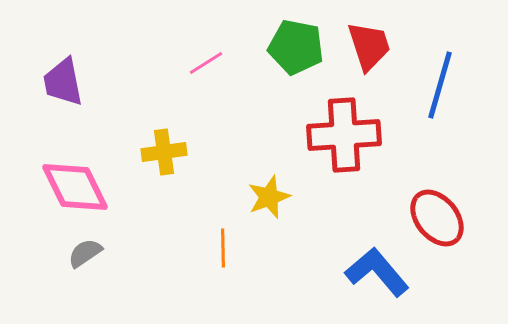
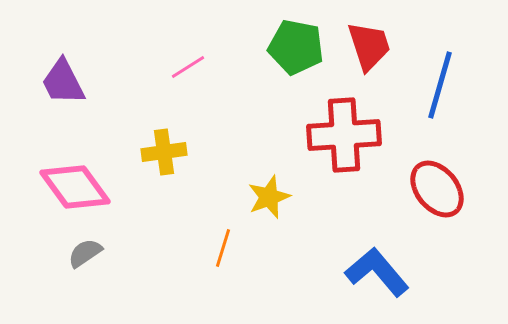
pink line: moved 18 px left, 4 px down
purple trapezoid: rotated 16 degrees counterclockwise
pink diamond: rotated 10 degrees counterclockwise
red ellipse: moved 29 px up
orange line: rotated 18 degrees clockwise
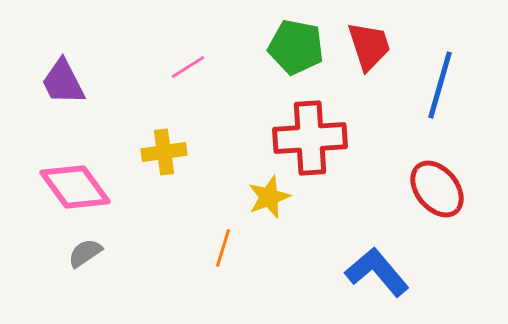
red cross: moved 34 px left, 3 px down
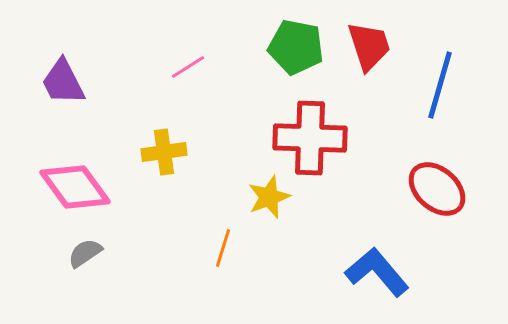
red cross: rotated 6 degrees clockwise
red ellipse: rotated 10 degrees counterclockwise
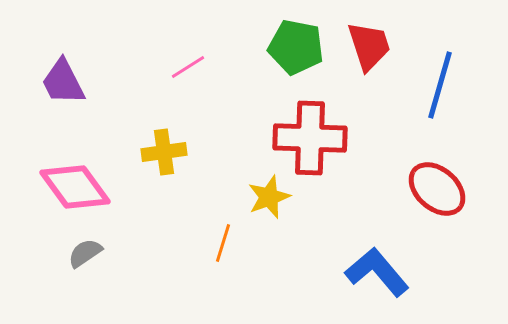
orange line: moved 5 px up
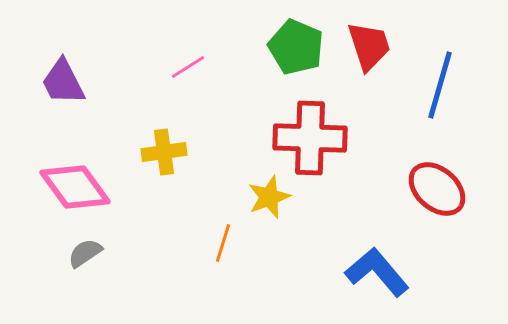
green pentagon: rotated 12 degrees clockwise
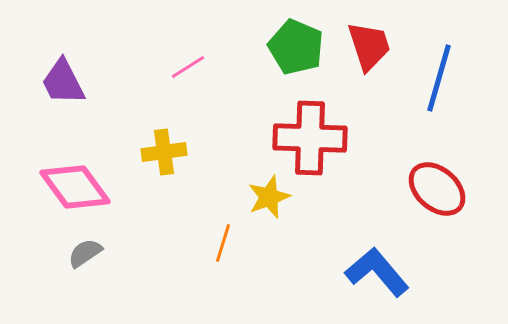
blue line: moved 1 px left, 7 px up
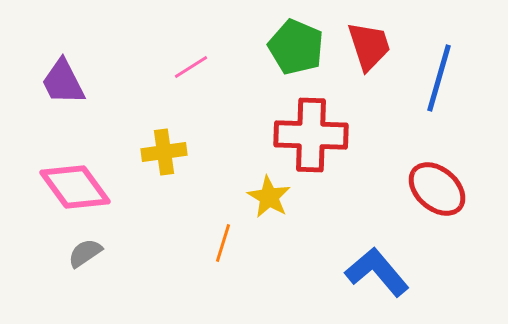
pink line: moved 3 px right
red cross: moved 1 px right, 3 px up
yellow star: rotated 21 degrees counterclockwise
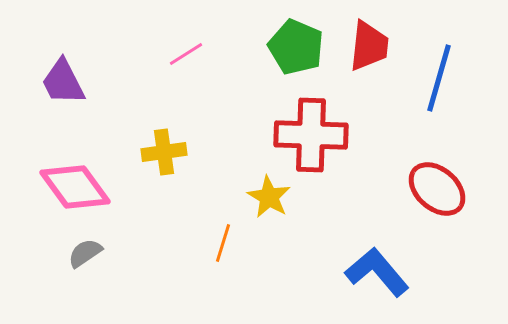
red trapezoid: rotated 24 degrees clockwise
pink line: moved 5 px left, 13 px up
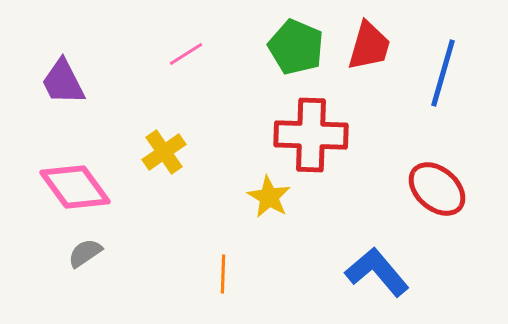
red trapezoid: rotated 10 degrees clockwise
blue line: moved 4 px right, 5 px up
yellow cross: rotated 27 degrees counterclockwise
orange line: moved 31 px down; rotated 15 degrees counterclockwise
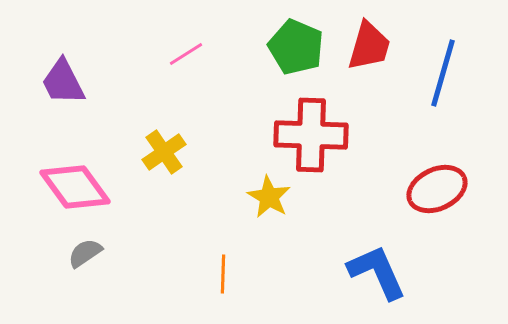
red ellipse: rotated 66 degrees counterclockwise
blue L-shape: rotated 16 degrees clockwise
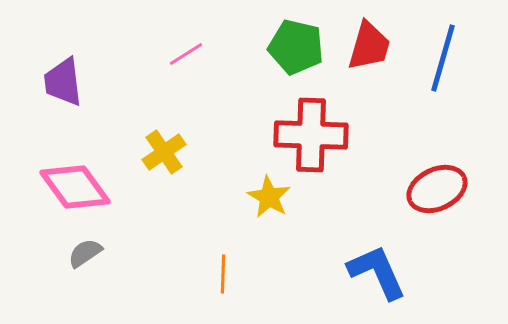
green pentagon: rotated 10 degrees counterclockwise
blue line: moved 15 px up
purple trapezoid: rotated 20 degrees clockwise
